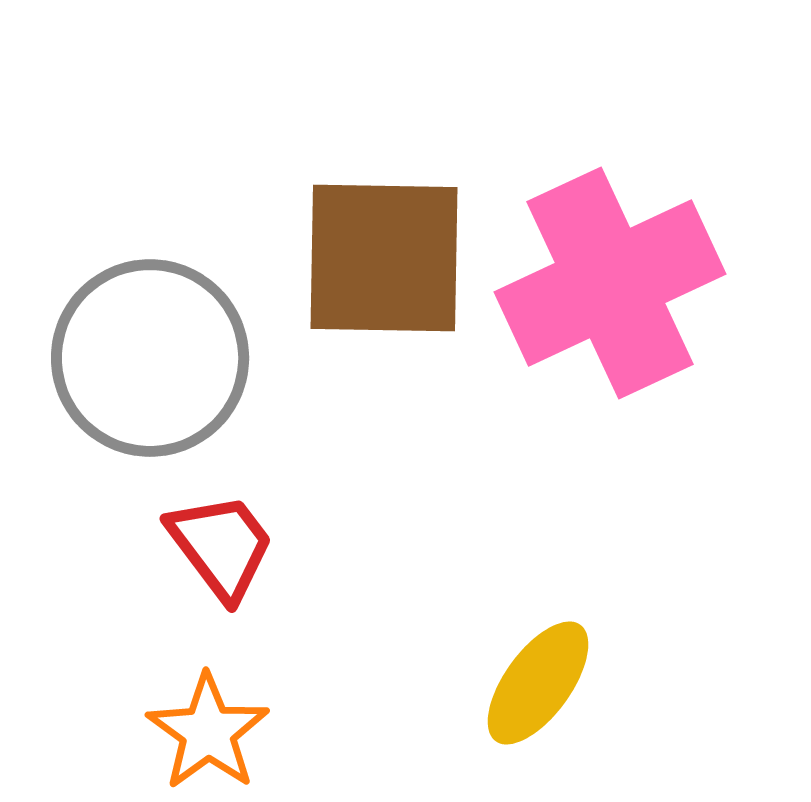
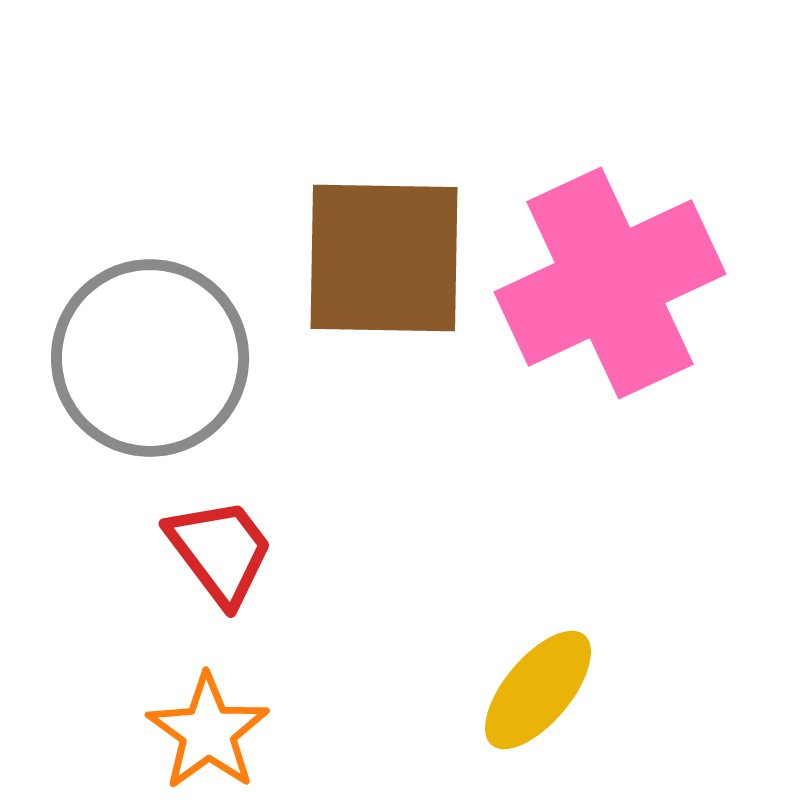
red trapezoid: moved 1 px left, 5 px down
yellow ellipse: moved 7 px down; rotated 4 degrees clockwise
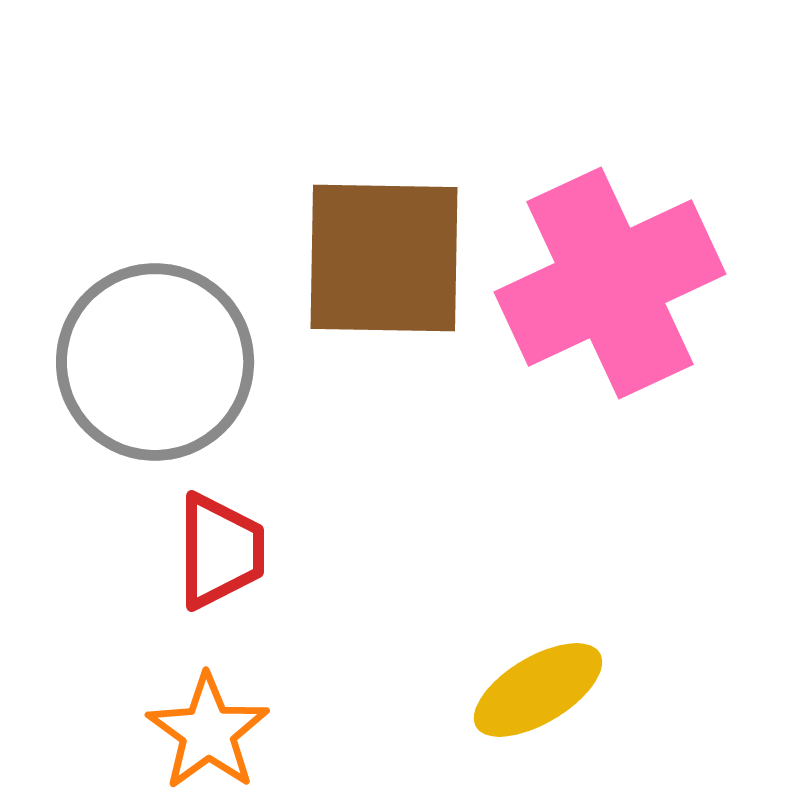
gray circle: moved 5 px right, 4 px down
red trapezoid: rotated 37 degrees clockwise
yellow ellipse: rotated 19 degrees clockwise
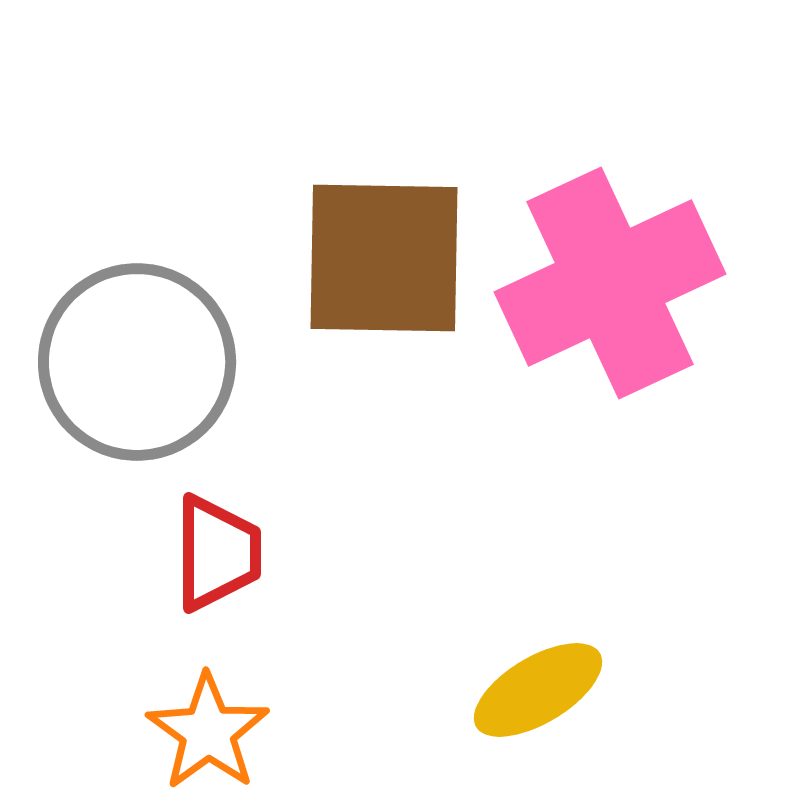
gray circle: moved 18 px left
red trapezoid: moved 3 px left, 2 px down
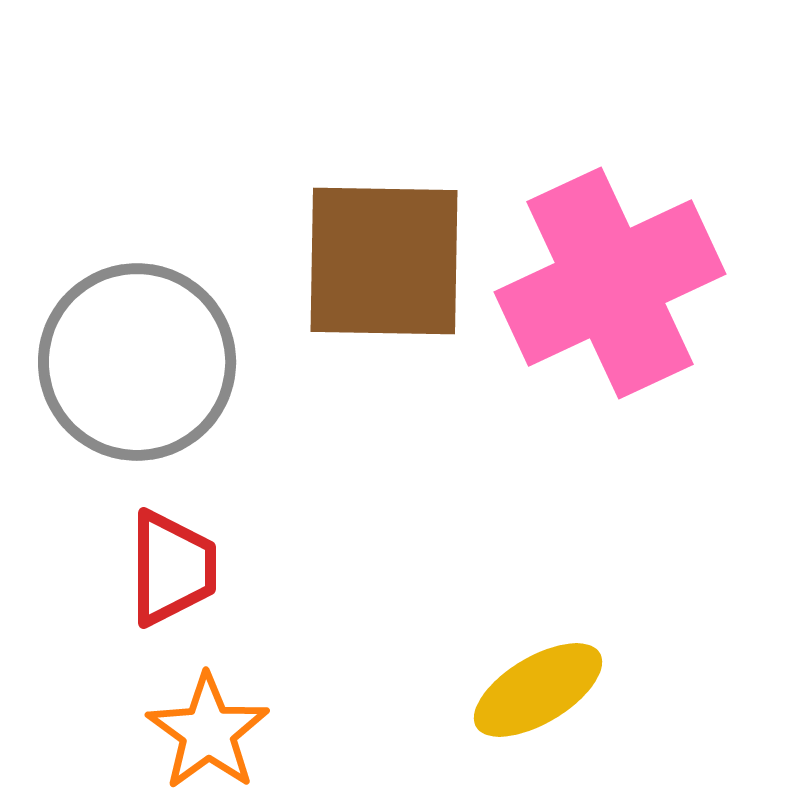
brown square: moved 3 px down
red trapezoid: moved 45 px left, 15 px down
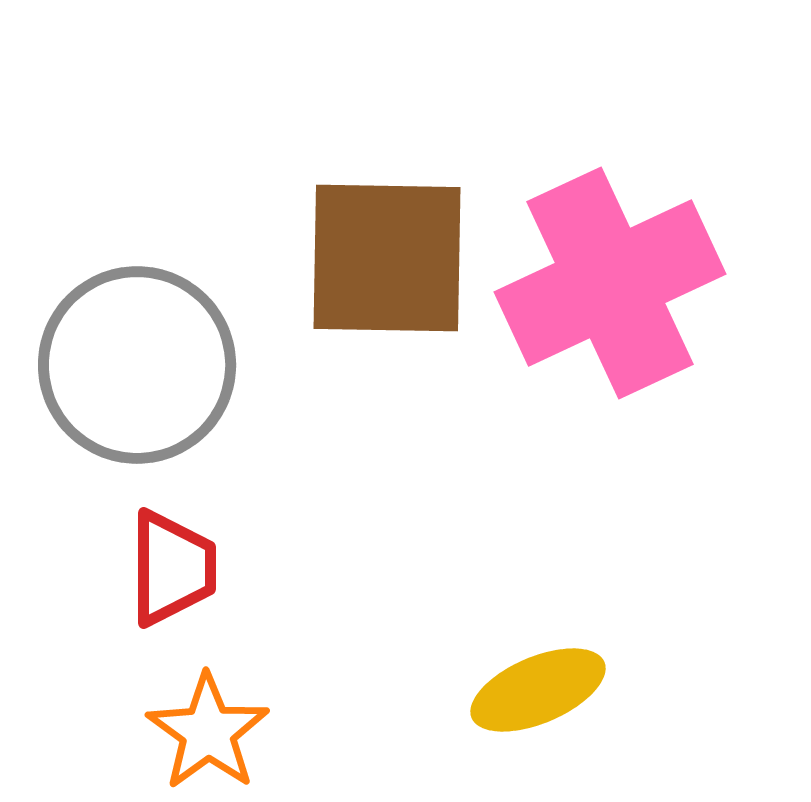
brown square: moved 3 px right, 3 px up
gray circle: moved 3 px down
yellow ellipse: rotated 8 degrees clockwise
